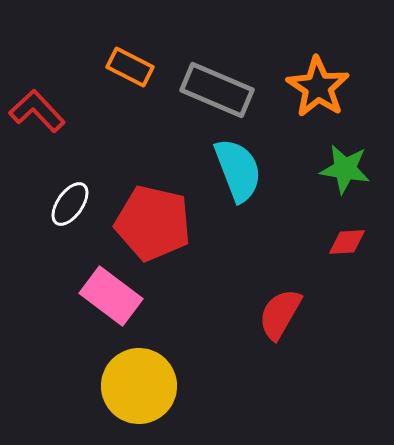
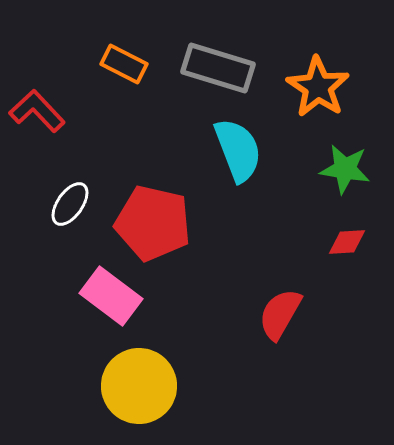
orange rectangle: moved 6 px left, 3 px up
gray rectangle: moved 1 px right, 22 px up; rotated 6 degrees counterclockwise
cyan semicircle: moved 20 px up
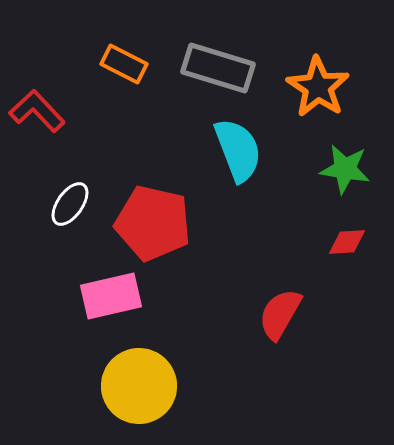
pink rectangle: rotated 50 degrees counterclockwise
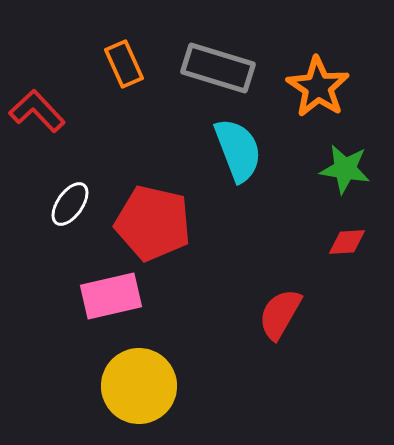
orange rectangle: rotated 39 degrees clockwise
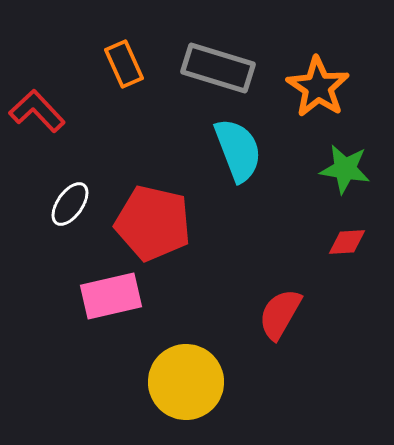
yellow circle: moved 47 px right, 4 px up
